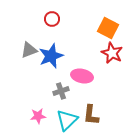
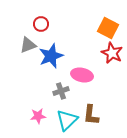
red circle: moved 11 px left, 5 px down
gray triangle: moved 1 px left, 5 px up
pink ellipse: moved 1 px up
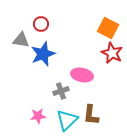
gray triangle: moved 7 px left, 5 px up; rotated 30 degrees clockwise
blue star: moved 8 px left, 2 px up
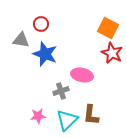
blue star: moved 2 px right; rotated 30 degrees counterclockwise
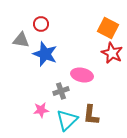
pink star: moved 3 px right, 6 px up
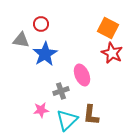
blue star: rotated 20 degrees clockwise
pink ellipse: rotated 55 degrees clockwise
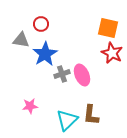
orange square: rotated 15 degrees counterclockwise
gray cross: moved 1 px right, 17 px up
pink star: moved 11 px left, 4 px up
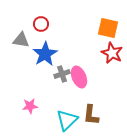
pink ellipse: moved 3 px left, 2 px down
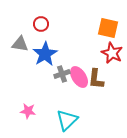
gray triangle: moved 1 px left, 4 px down
pink ellipse: rotated 10 degrees counterclockwise
pink star: moved 2 px left, 5 px down; rotated 14 degrees clockwise
brown L-shape: moved 5 px right, 36 px up
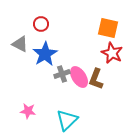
gray triangle: rotated 18 degrees clockwise
brown L-shape: rotated 15 degrees clockwise
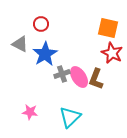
pink star: moved 2 px right, 1 px down
cyan triangle: moved 3 px right, 3 px up
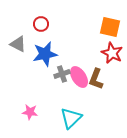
orange square: moved 2 px right, 1 px up
gray triangle: moved 2 px left
blue star: rotated 20 degrees clockwise
cyan triangle: moved 1 px right, 1 px down
